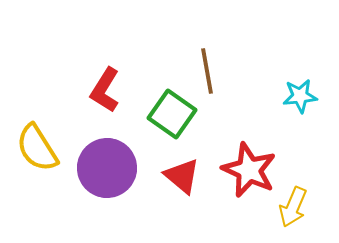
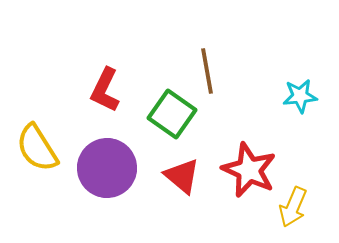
red L-shape: rotated 6 degrees counterclockwise
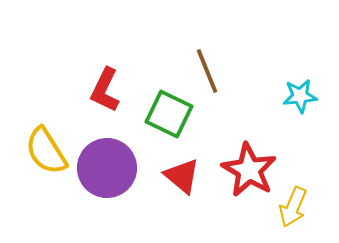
brown line: rotated 12 degrees counterclockwise
green square: moved 3 px left; rotated 9 degrees counterclockwise
yellow semicircle: moved 9 px right, 3 px down
red star: rotated 6 degrees clockwise
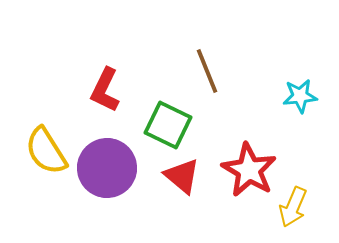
green square: moved 1 px left, 11 px down
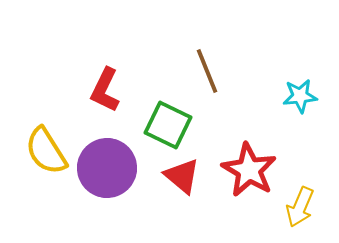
yellow arrow: moved 7 px right
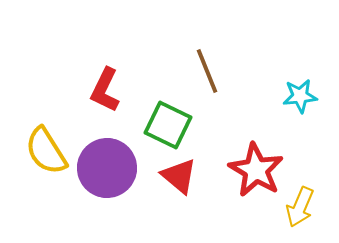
red star: moved 7 px right
red triangle: moved 3 px left
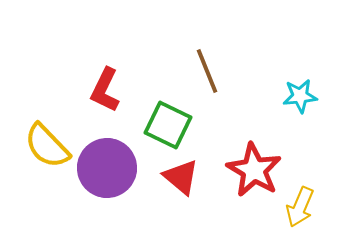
yellow semicircle: moved 1 px right, 5 px up; rotated 12 degrees counterclockwise
red star: moved 2 px left
red triangle: moved 2 px right, 1 px down
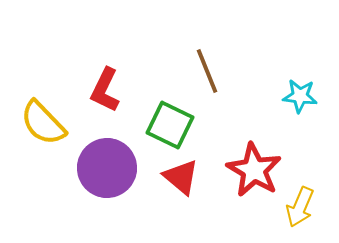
cyan star: rotated 12 degrees clockwise
green square: moved 2 px right
yellow semicircle: moved 4 px left, 23 px up
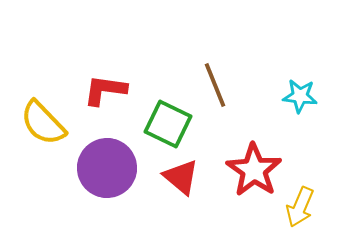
brown line: moved 8 px right, 14 px down
red L-shape: rotated 72 degrees clockwise
green square: moved 2 px left, 1 px up
red star: rotated 4 degrees clockwise
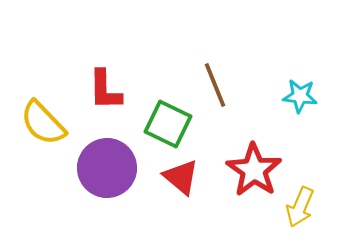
red L-shape: rotated 99 degrees counterclockwise
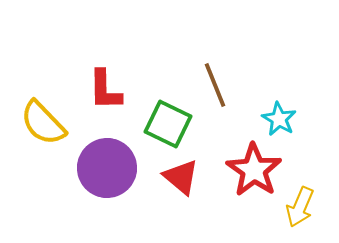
cyan star: moved 21 px left, 23 px down; rotated 24 degrees clockwise
